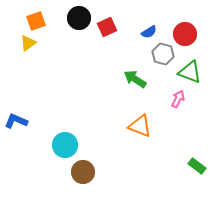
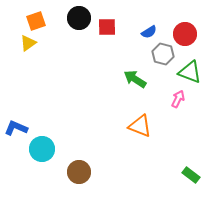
red square: rotated 24 degrees clockwise
blue L-shape: moved 7 px down
cyan circle: moved 23 px left, 4 px down
green rectangle: moved 6 px left, 9 px down
brown circle: moved 4 px left
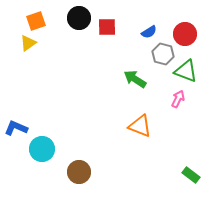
green triangle: moved 4 px left, 1 px up
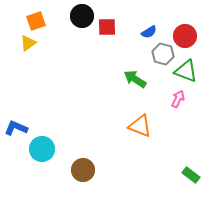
black circle: moved 3 px right, 2 px up
red circle: moved 2 px down
brown circle: moved 4 px right, 2 px up
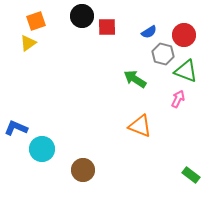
red circle: moved 1 px left, 1 px up
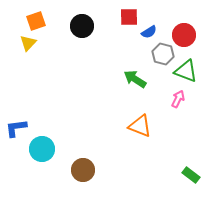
black circle: moved 10 px down
red square: moved 22 px right, 10 px up
yellow triangle: rotated 12 degrees counterclockwise
blue L-shape: rotated 30 degrees counterclockwise
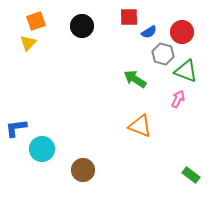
red circle: moved 2 px left, 3 px up
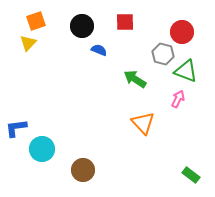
red square: moved 4 px left, 5 px down
blue semicircle: moved 50 px left, 18 px down; rotated 126 degrees counterclockwise
orange triangle: moved 3 px right, 3 px up; rotated 25 degrees clockwise
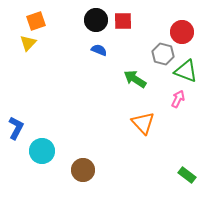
red square: moved 2 px left, 1 px up
black circle: moved 14 px right, 6 px up
blue L-shape: rotated 125 degrees clockwise
cyan circle: moved 2 px down
green rectangle: moved 4 px left
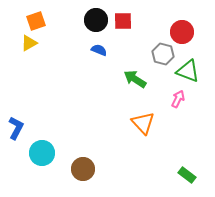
yellow triangle: moved 1 px right; rotated 18 degrees clockwise
green triangle: moved 2 px right
cyan circle: moved 2 px down
brown circle: moved 1 px up
